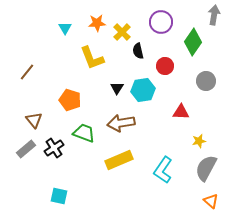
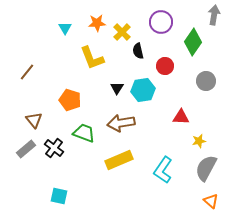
red triangle: moved 5 px down
black cross: rotated 18 degrees counterclockwise
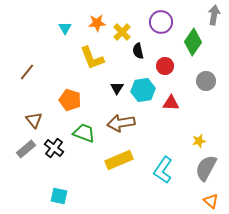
red triangle: moved 10 px left, 14 px up
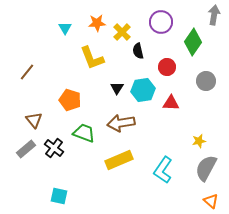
red circle: moved 2 px right, 1 px down
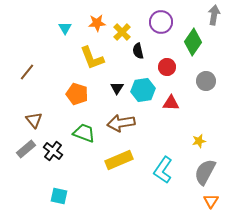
orange pentagon: moved 7 px right, 6 px up
black cross: moved 1 px left, 3 px down
gray semicircle: moved 1 px left, 4 px down
orange triangle: rotated 21 degrees clockwise
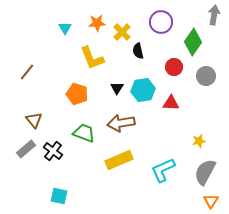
red circle: moved 7 px right
gray circle: moved 5 px up
cyan L-shape: rotated 32 degrees clockwise
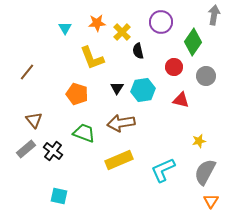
red triangle: moved 10 px right, 3 px up; rotated 12 degrees clockwise
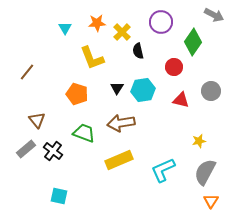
gray arrow: rotated 108 degrees clockwise
gray circle: moved 5 px right, 15 px down
brown triangle: moved 3 px right
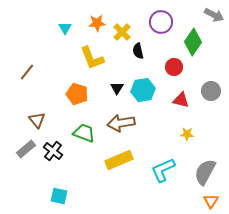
yellow star: moved 12 px left, 7 px up; rotated 16 degrees clockwise
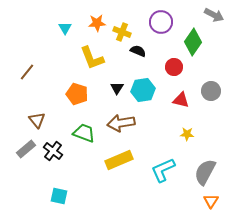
yellow cross: rotated 24 degrees counterclockwise
black semicircle: rotated 126 degrees clockwise
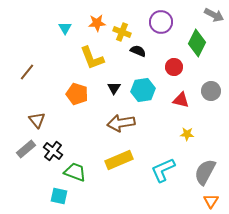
green diamond: moved 4 px right, 1 px down; rotated 8 degrees counterclockwise
black triangle: moved 3 px left
green trapezoid: moved 9 px left, 39 px down
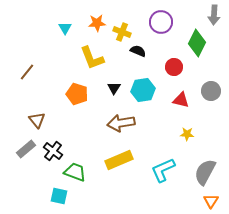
gray arrow: rotated 66 degrees clockwise
